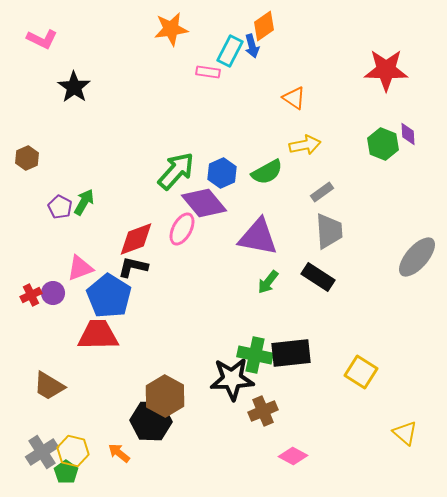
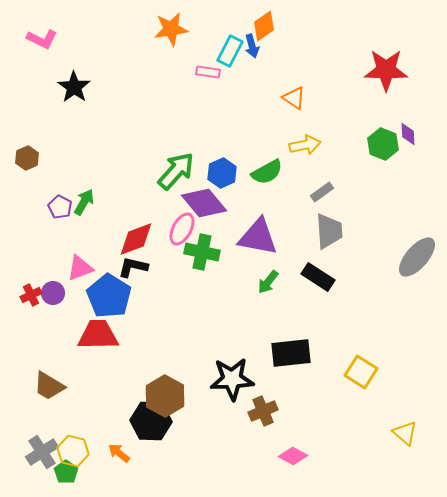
green cross at (255, 355): moved 53 px left, 103 px up
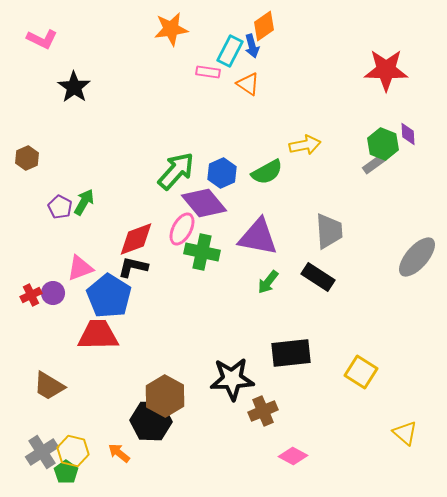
orange triangle at (294, 98): moved 46 px left, 14 px up
gray rectangle at (322, 192): moved 52 px right, 28 px up
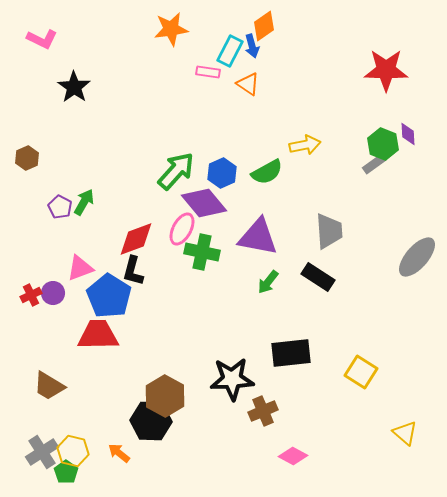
black L-shape at (133, 267): moved 4 px down; rotated 88 degrees counterclockwise
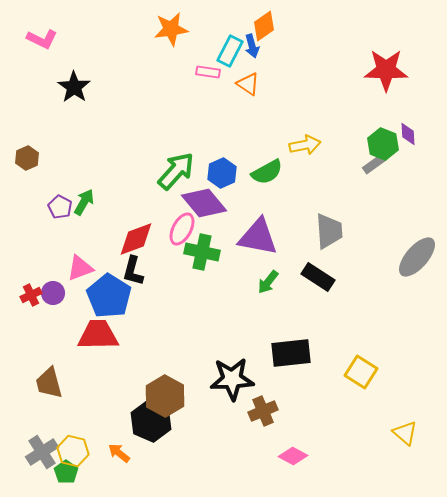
brown trapezoid at (49, 386): moved 3 px up; rotated 44 degrees clockwise
black hexagon at (151, 421): rotated 21 degrees clockwise
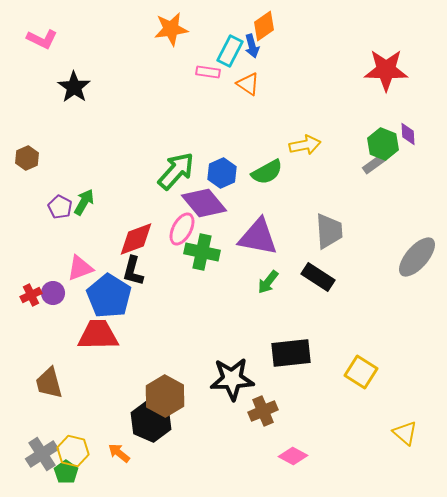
gray cross at (42, 452): moved 2 px down
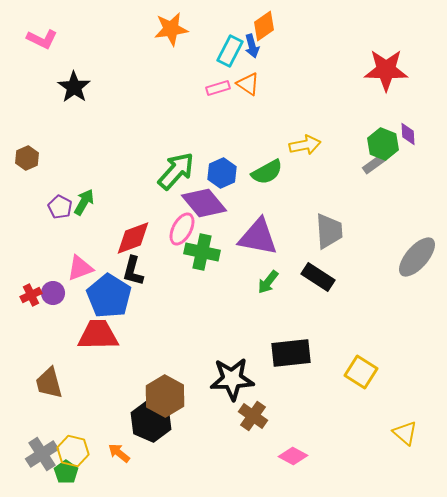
pink rectangle at (208, 72): moved 10 px right, 16 px down; rotated 25 degrees counterclockwise
red diamond at (136, 239): moved 3 px left, 1 px up
brown cross at (263, 411): moved 10 px left, 5 px down; rotated 32 degrees counterclockwise
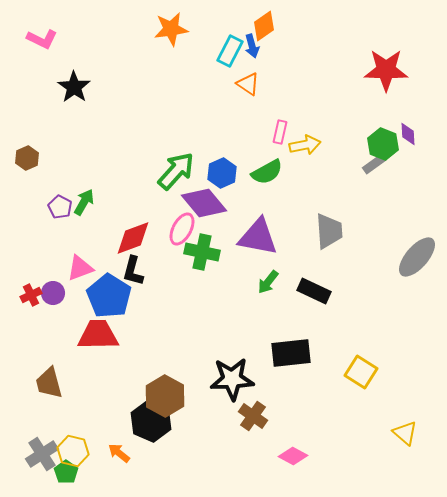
pink rectangle at (218, 88): moved 62 px right, 44 px down; rotated 60 degrees counterclockwise
black rectangle at (318, 277): moved 4 px left, 14 px down; rotated 8 degrees counterclockwise
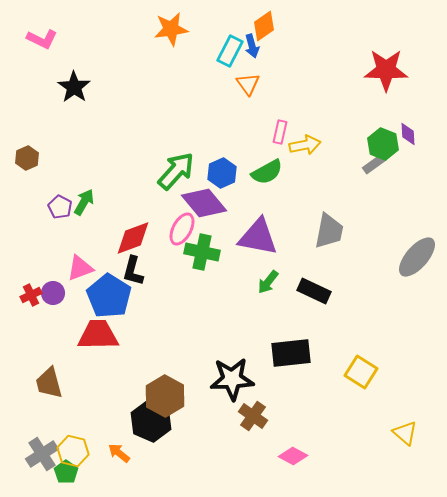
orange triangle at (248, 84): rotated 20 degrees clockwise
gray trapezoid at (329, 231): rotated 15 degrees clockwise
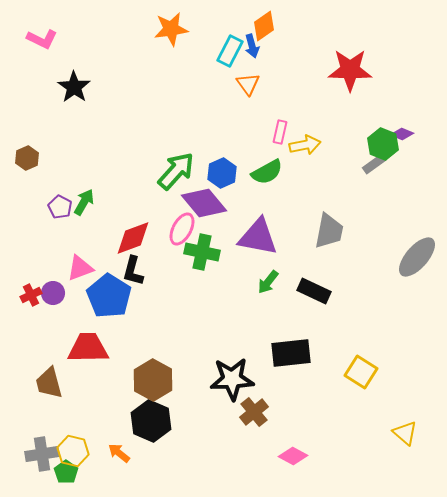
red star at (386, 70): moved 36 px left
purple diamond at (408, 134): moved 6 px left; rotated 65 degrees counterclockwise
red trapezoid at (98, 335): moved 10 px left, 13 px down
brown hexagon at (165, 396): moved 12 px left, 16 px up
brown cross at (253, 416): moved 1 px right, 4 px up; rotated 16 degrees clockwise
gray cross at (42, 454): rotated 24 degrees clockwise
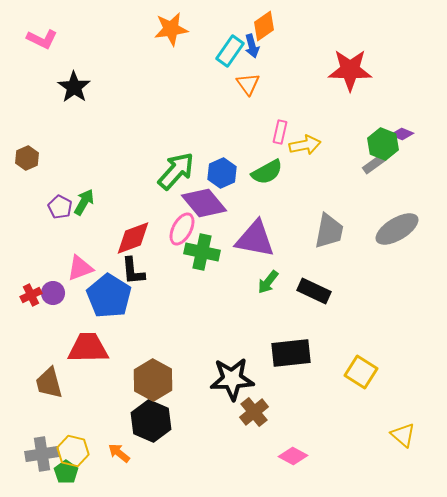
cyan rectangle at (230, 51): rotated 8 degrees clockwise
purple triangle at (258, 237): moved 3 px left, 2 px down
gray ellipse at (417, 257): moved 20 px left, 28 px up; rotated 18 degrees clockwise
black L-shape at (133, 271): rotated 20 degrees counterclockwise
yellow triangle at (405, 433): moved 2 px left, 2 px down
